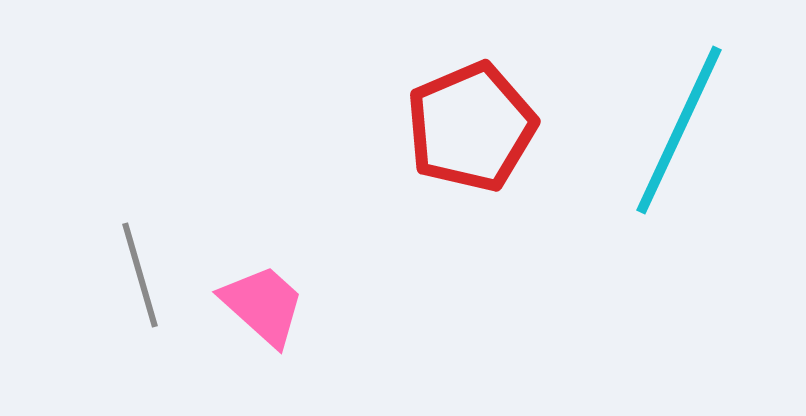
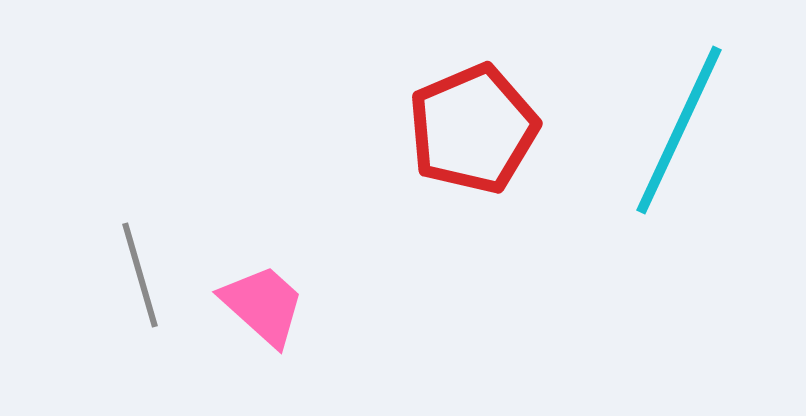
red pentagon: moved 2 px right, 2 px down
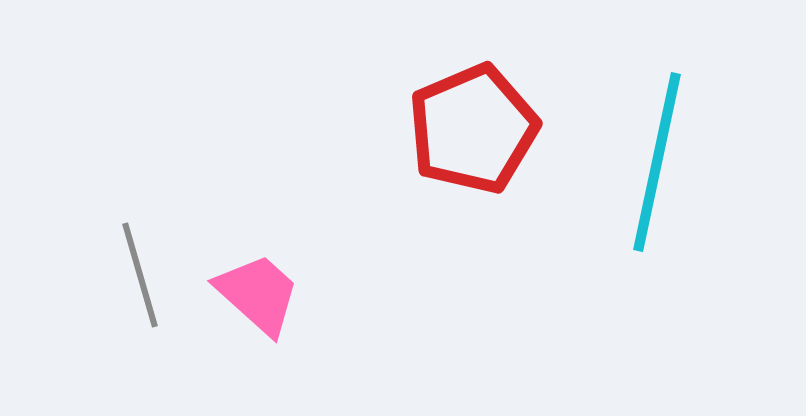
cyan line: moved 22 px left, 32 px down; rotated 13 degrees counterclockwise
pink trapezoid: moved 5 px left, 11 px up
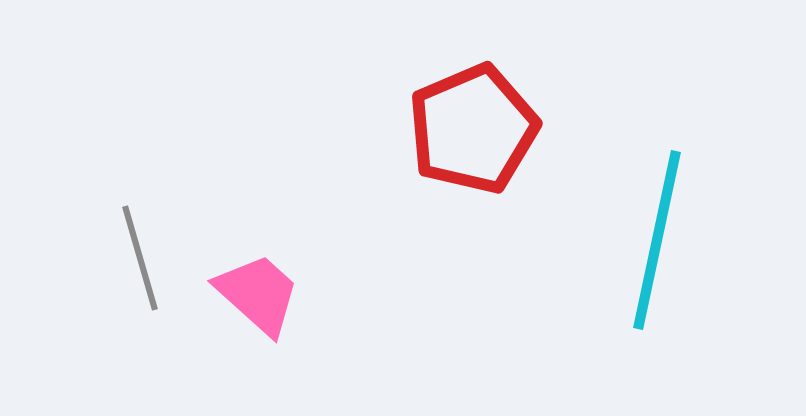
cyan line: moved 78 px down
gray line: moved 17 px up
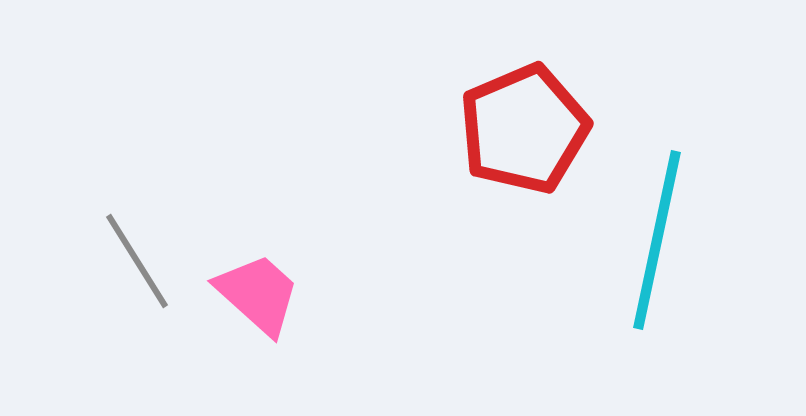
red pentagon: moved 51 px right
gray line: moved 3 px left, 3 px down; rotated 16 degrees counterclockwise
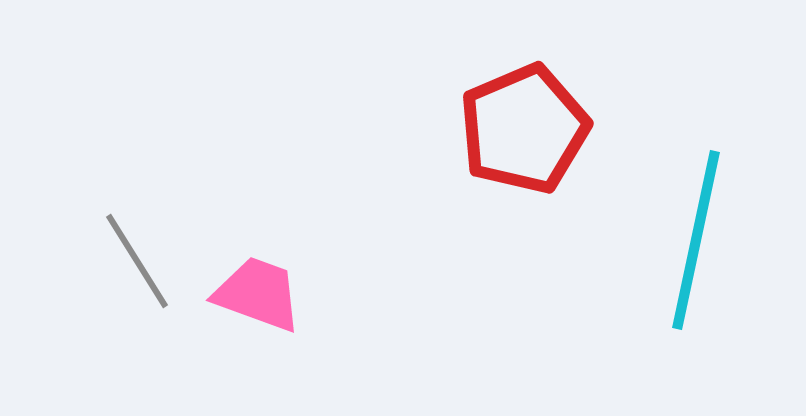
cyan line: moved 39 px right
pink trapezoid: rotated 22 degrees counterclockwise
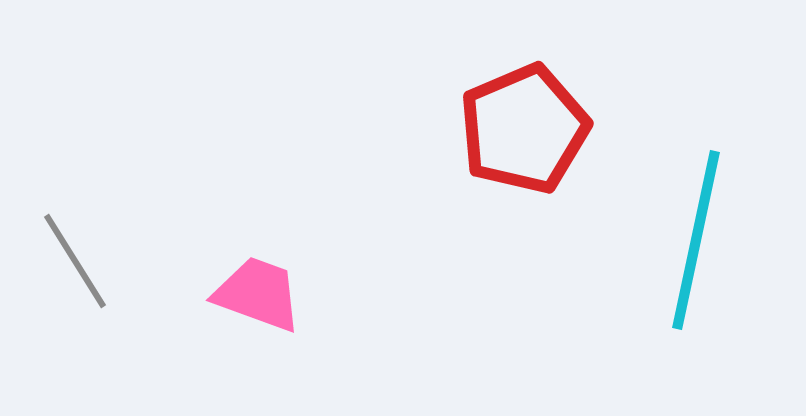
gray line: moved 62 px left
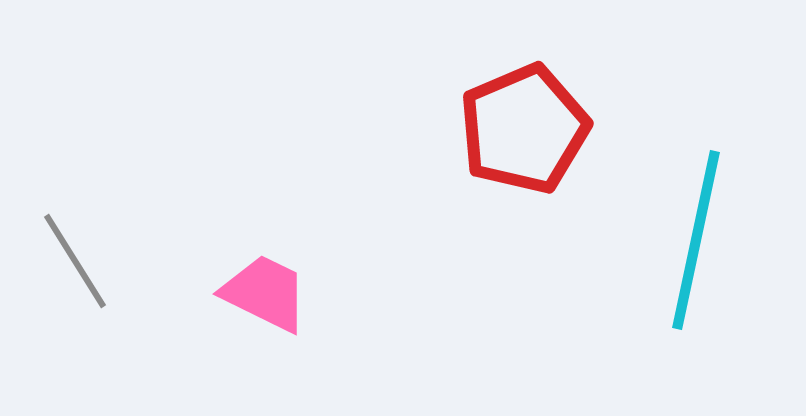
pink trapezoid: moved 7 px right, 1 px up; rotated 6 degrees clockwise
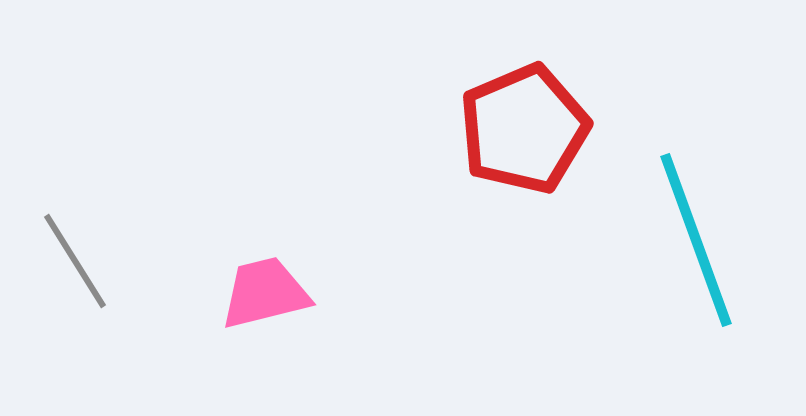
cyan line: rotated 32 degrees counterclockwise
pink trapezoid: rotated 40 degrees counterclockwise
